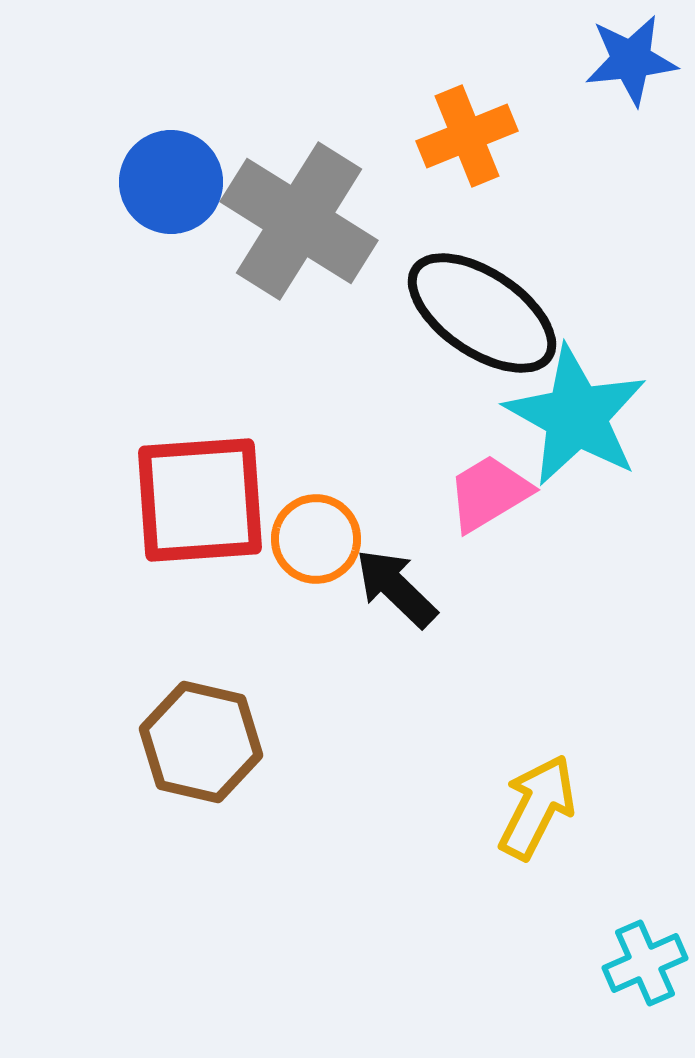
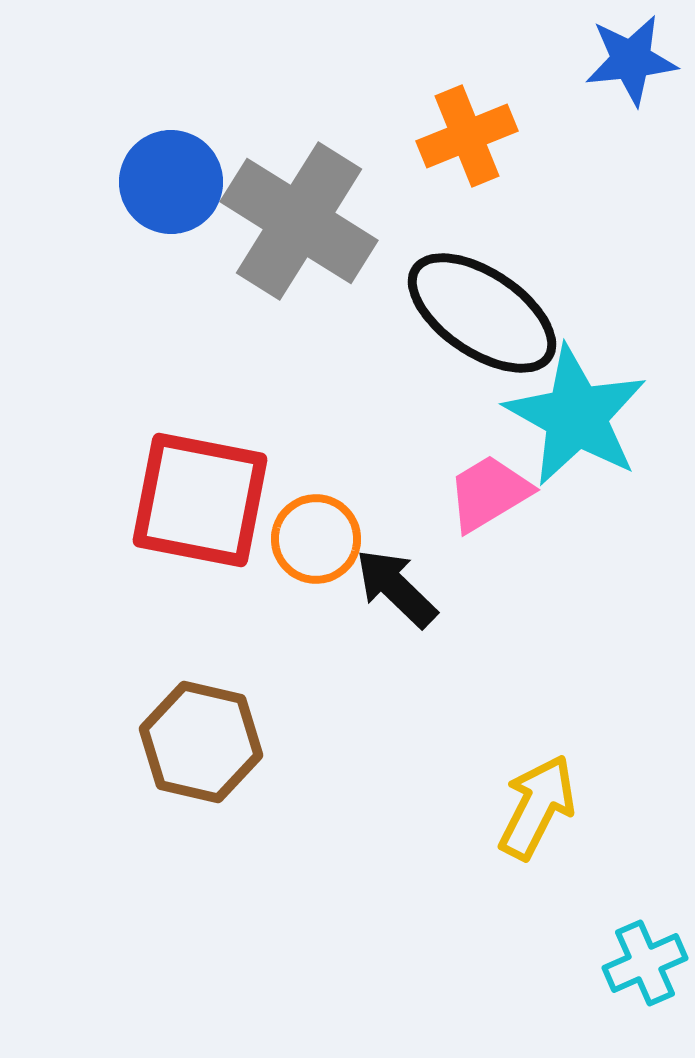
red square: rotated 15 degrees clockwise
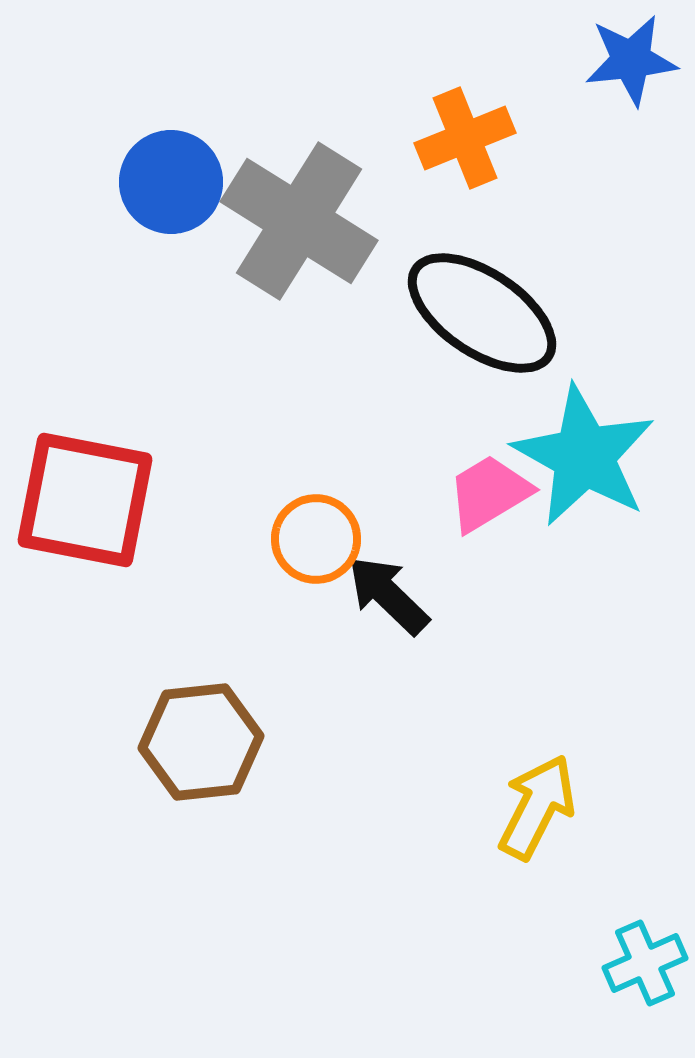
orange cross: moved 2 px left, 2 px down
cyan star: moved 8 px right, 40 px down
red square: moved 115 px left
black arrow: moved 8 px left, 7 px down
brown hexagon: rotated 19 degrees counterclockwise
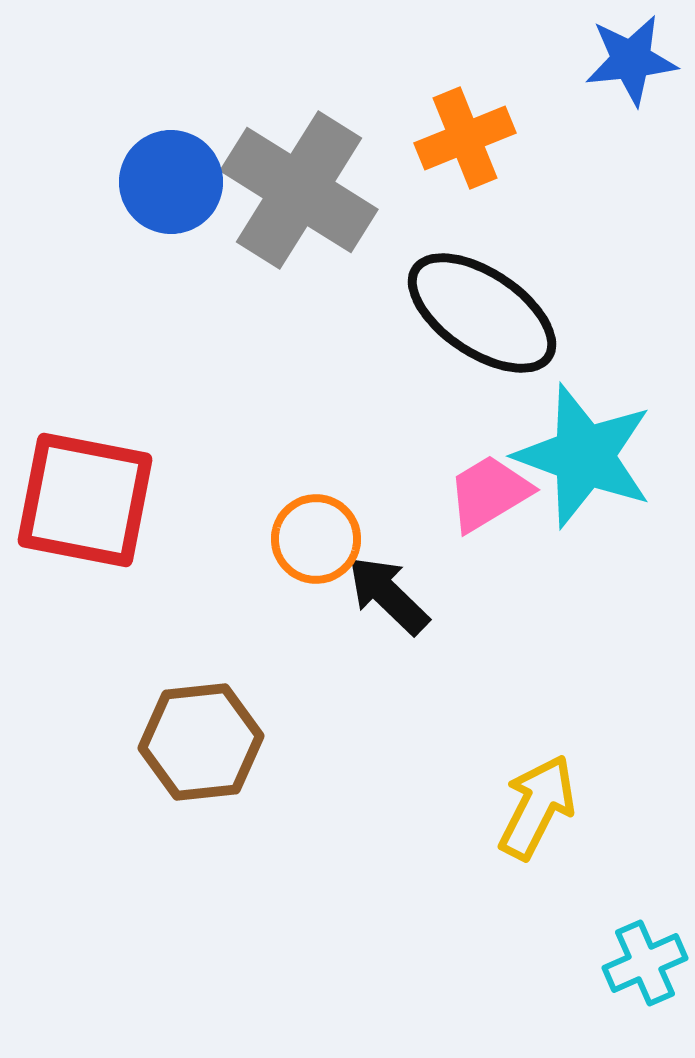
gray cross: moved 31 px up
cyan star: rotated 9 degrees counterclockwise
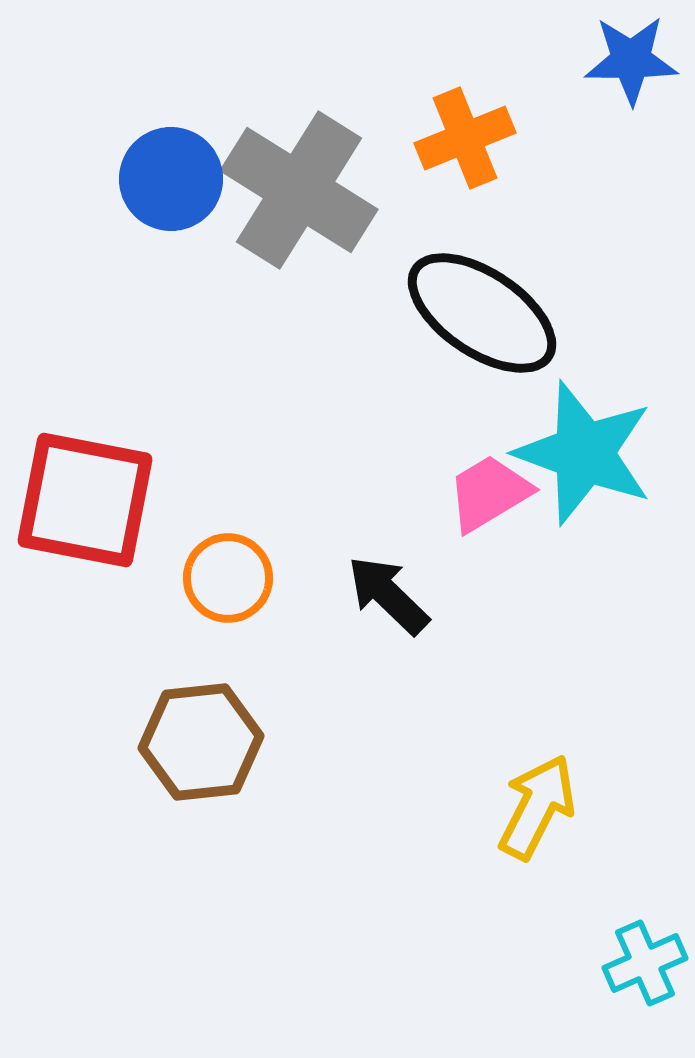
blue star: rotated 6 degrees clockwise
blue circle: moved 3 px up
cyan star: moved 3 px up
orange circle: moved 88 px left, 39 px down
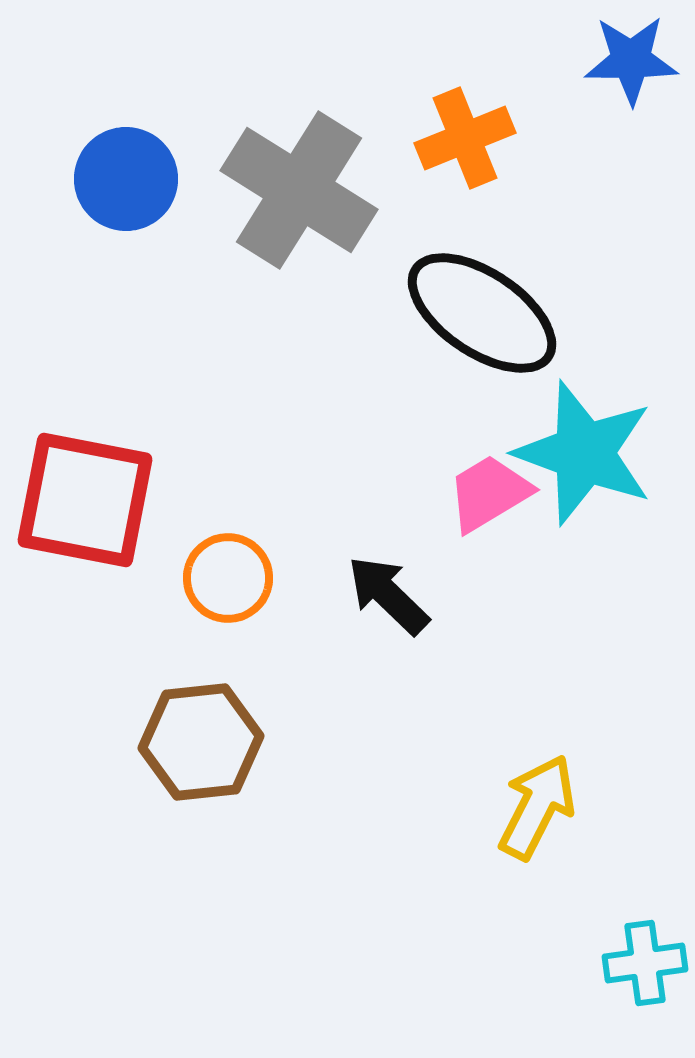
blue circle: moved 45 px left
cyan cross: rotated 16 degrees clockwise
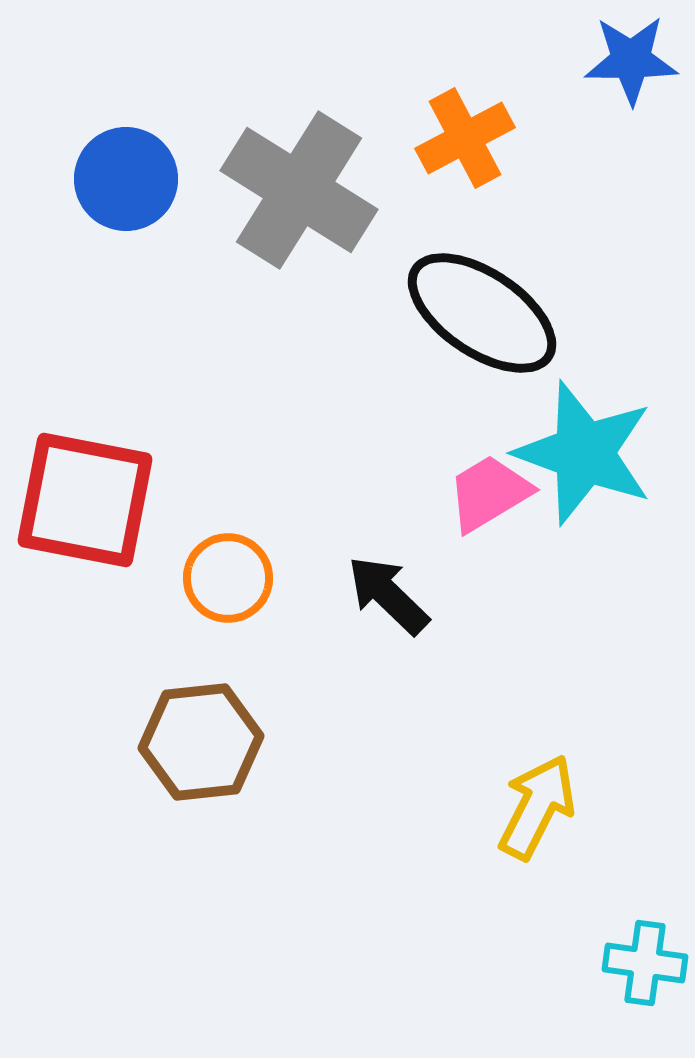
orange cross: rotated 6 degrees counterclockwise
cyan cross: rotated 16 degrees clockwise
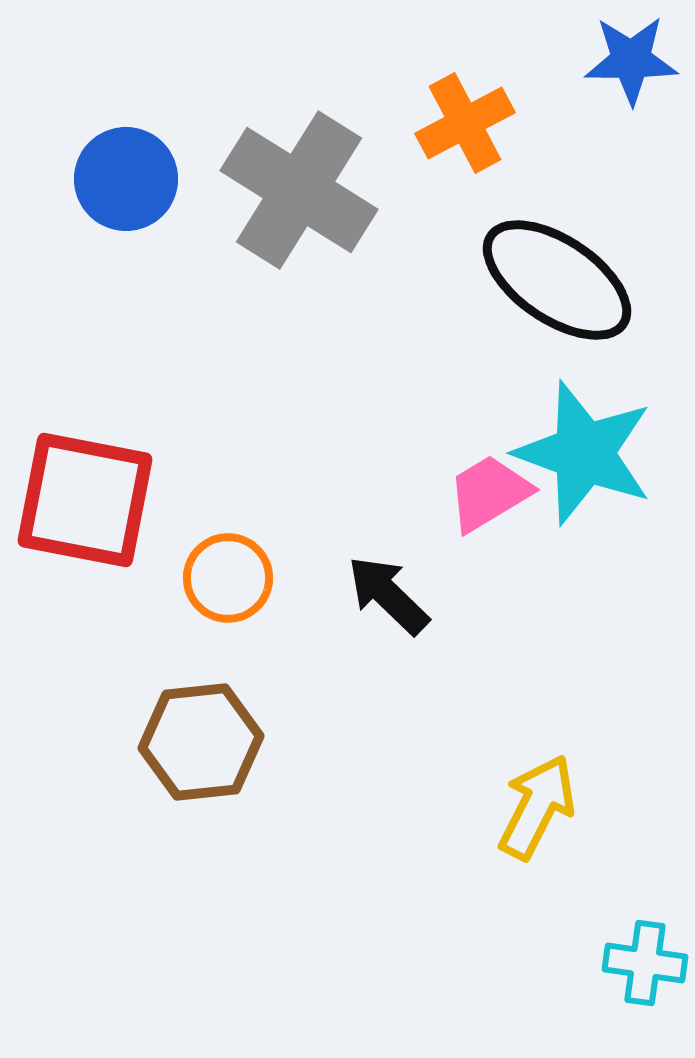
orange cross: moved 15 px up
black ellipse: moved 75 px right, 33 px up
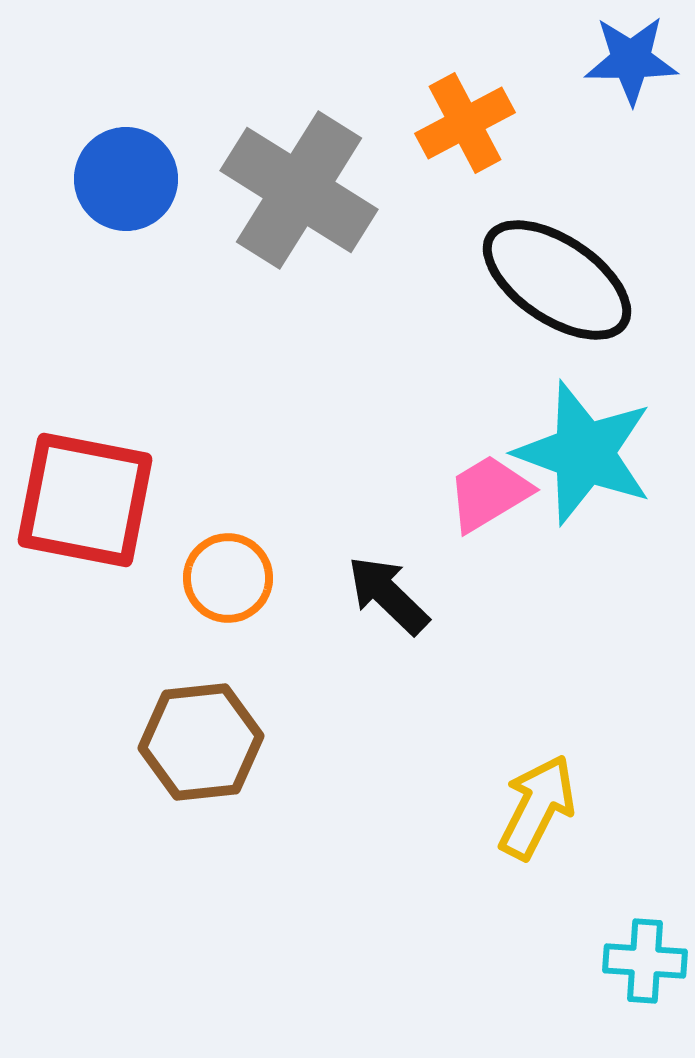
cyan cross: moved 2 px up; rotated 4 degrees counterclockwise
